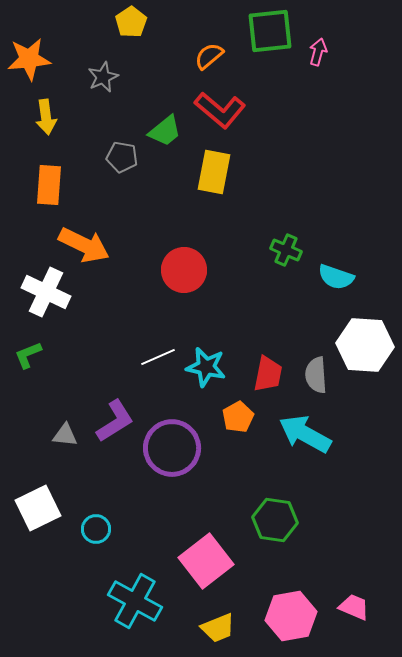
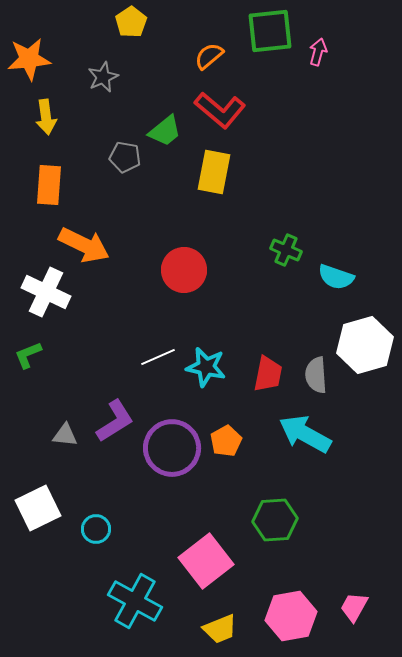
gray pentagon: moved 3 px right
white hexagon: rotated 20 degrees counterclockwise
orange pentagon: moved 12 px left, 24 px down
green hexagon: rotated 12 degrees counterclockwise
pink trapezoid: rotated 84 degrees counterclockwise
yellow trapezoid: moved 2 px right, 1 px down
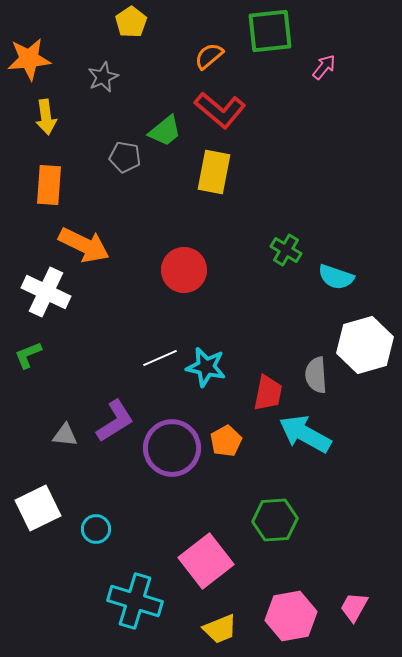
pink arrow: moved 6 px right, 15 px down; rotated 24 degrees clockwise
green cross: rotated 8 degrees clockwise
white line: moved 2 px right, 1 px down
red trapezoid: moved 19 px down
cyan cross: rotated 12 degrees counterclockwise
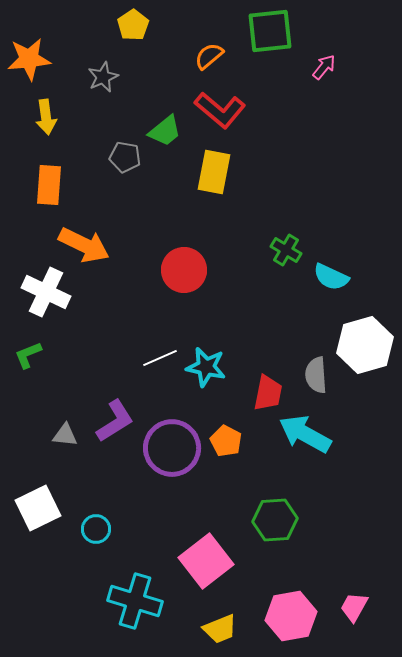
yellow pentagon: moved 2 px right, 3 px down
cyan semicircle: moved 5 px left; rotated 6 degrees clockwise
orange pentagon: rotated 16 degrees counterclockwise
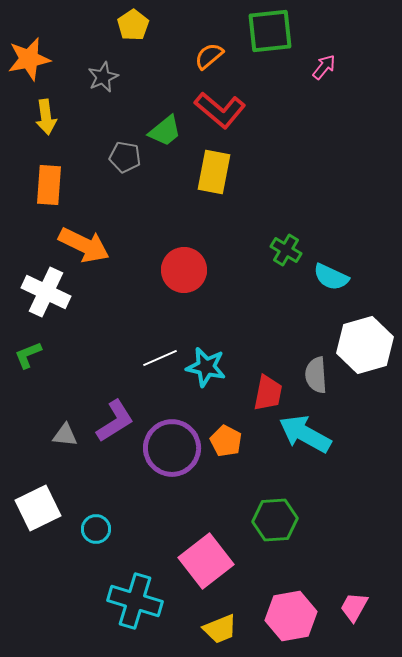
orange star: rotated 6 degrees counterclockwise
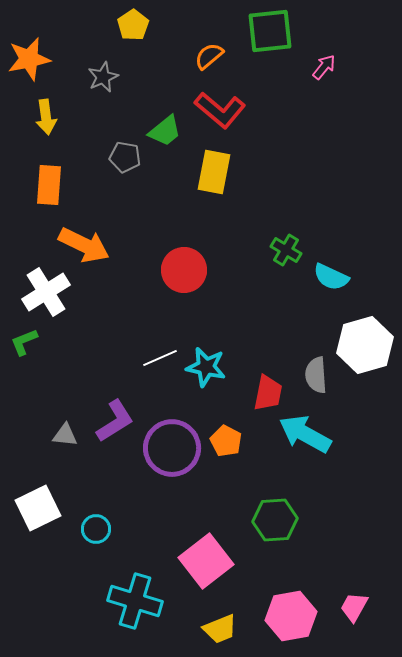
white cross: rotated 33 degrees clockwise
green L-shape: moved 4 px left, 13 px up
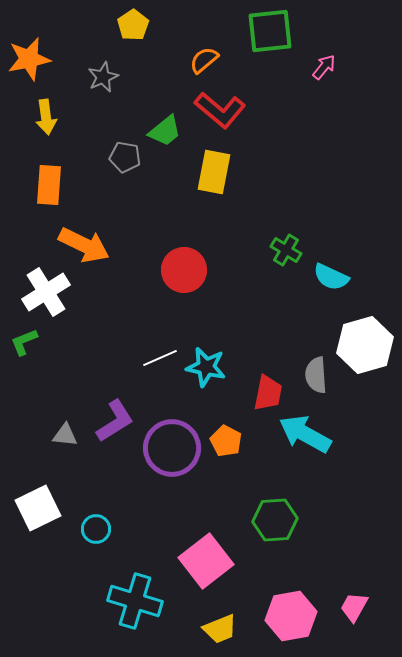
orange semicircle: moved 5 px left, 4 px down
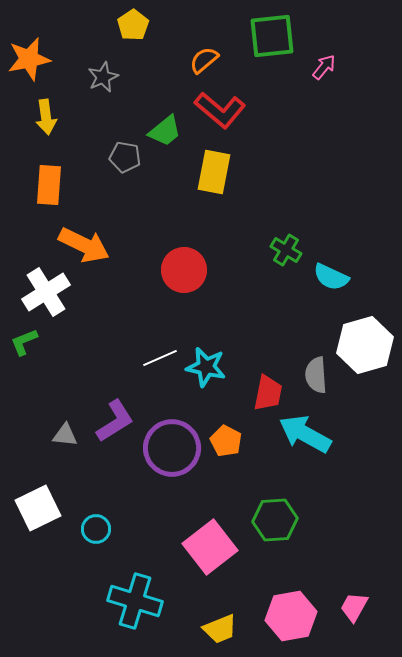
green square: moved 2 px right, 5 px down
pink square: moved 4 px right, 14 px up
